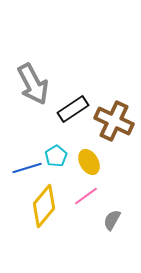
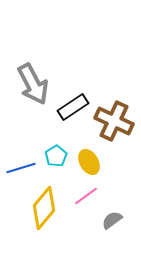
black rectangle: moved 2 px up
blue line: moved 6 px left
yellow diamond: moved 2 px down
gray semicircle: rotated 25 degrees clockwise
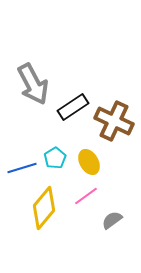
cyan pentagon: moved 1 px left, 2 px down
blue line: moved 1 px right
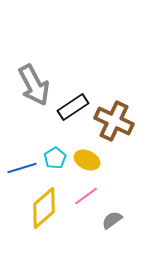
gray arrow: moved 1 px right, 1 px down
yellow ellipse: moved 2 px left, 2 px up; rotated 35 degrees counterclockwise
yellow diamond: rotated 9 degrees clockwise
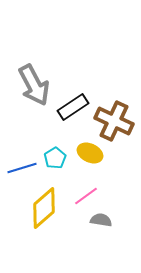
yellow ellipse: moved 3 px right, 7 px up
gray semicircle: moved 11 px left; rotated 45 degrees clockwise
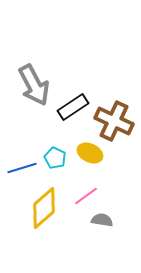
cyan pentagon: rotated 15 degrees counterclockwise
gray semicircle: moved 1 px right
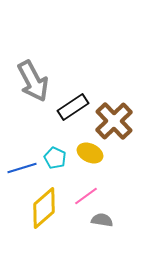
gray arrow: moved 1 px left, 4 px up
brown cross: rotated 21 degrees clockwise
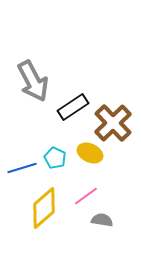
brown cross: moved 1 px left, 2 px down
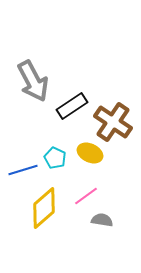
black rectangle: moved 1 px left, 1 px up
brown cross: moved 1 px up; rotated 12 degrees counterclockwise
blue line: moved 1 px right, 2 px down
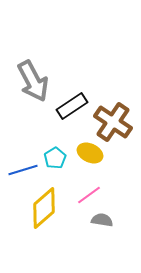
cyan pentagon: rotated 15 degrees clockwise
pink line: moved 3 px right, 1 px up
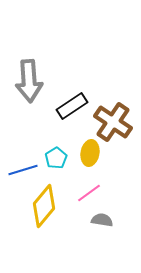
gray arrow: moved 4 px left; rotated 24 degrees clockwise
yellow ellipse: rotated 75 degrees clockwise
cyan pentagon: moved 1 px right
pink line: moved 2 px up
yellow diamond: moved 2 px up; rotated 9 degrees counterclockwise
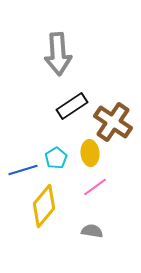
gray arrow: moved 29 px right, 27 px up
yellow ellipse: rotated 15 degrees counterclockwise
pink line: moved 6 px right, 6 px up
gray semicircle: moved 10 px left, 11 px down
